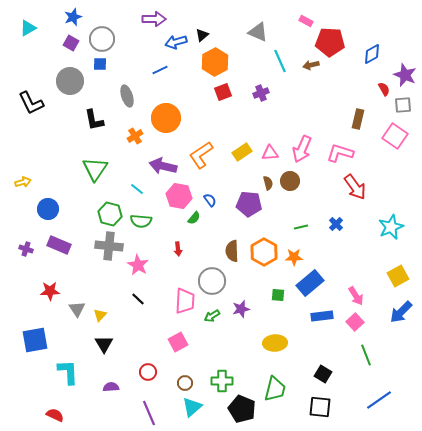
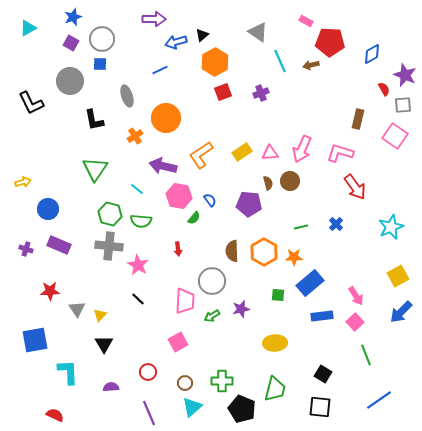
gray triangle at (258, 32): rotated 10 degrees clockwise
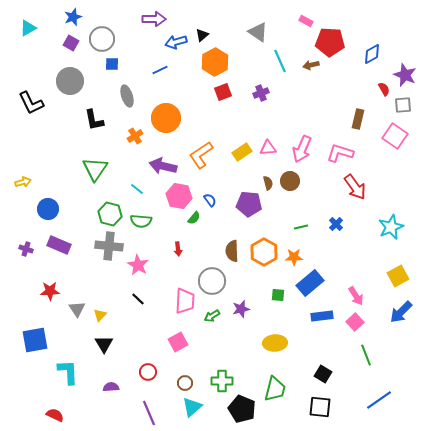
blue square at (100, 64): moved 12 px right
pink triangle at (270, 153): moved 2 px left, 5 px up
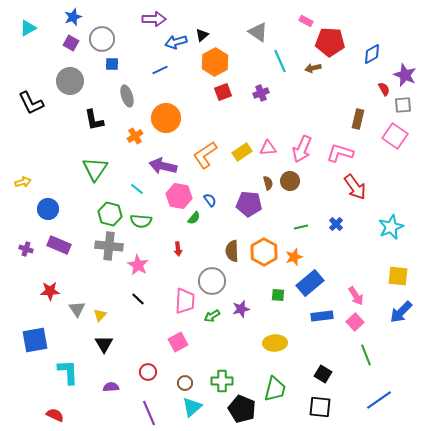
brown arrow at (311, 65): moved 2 px right, 3 px down
orange L-shape at (201, 155): moved 4 px right
orange star at (294, 257): rotated 18 degrees counterclockwise
yellow square at (398, 276): rotated 35 degrees clockwise
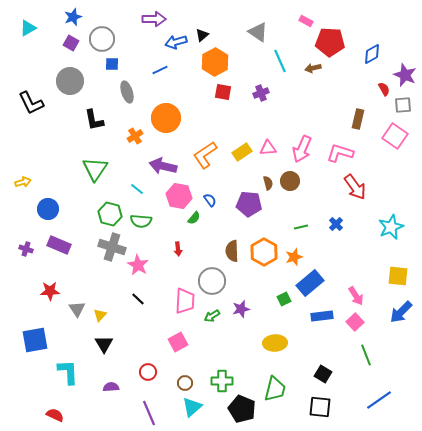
red square at (223, 92): rotated 30 degrees clockwise
gray ellipse at (127, 96): moved 4 px up
gray cross at (109, 246): moved 3 px right, 1 px down; rotated 12 degrees clockwise
green square at (278, 295): moved 6 px right, 4 px down; rotated 32 degrees counterclockwise
